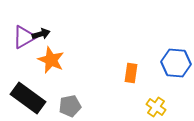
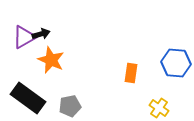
yellow cross: moved 3 px right, 1 px down
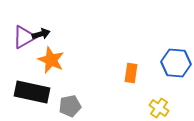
black rectangle: moved 4 px right, 6 px up; rotated 24 degrees counterclockwise
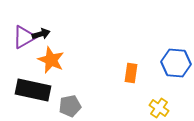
black rectangle: moved 1 px right, 2 px up
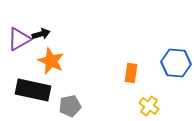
purple triangle: moved 5 px left, 2 px down
orange star: moved 1 px down
yellow cross: moved 10 px left, 2 px up
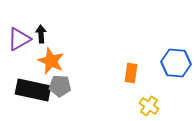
black arrow: rotated 78 degrees counterclockwise
gray pentagon: moved 10 px left, 20 px up; rotated 15 degrees clockwise
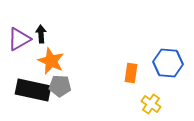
blue hexagon: moved 8 px left
yellow cross: moved 2 px right, 2 px up
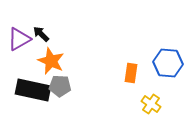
black arrow: rotated 42 degrees counterclockwise
